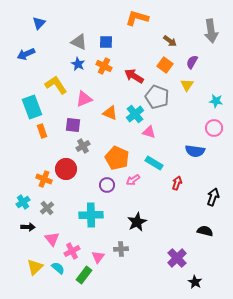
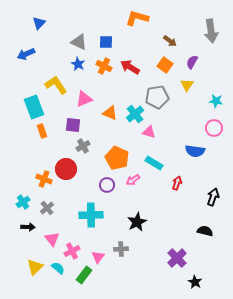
red arrow at (134, 76): moved 4 px left, 9 px up
gray pentagon at (157, 97): rotated 30 degrees counterclockwise
cyan rectangle at (32, 107): moved 2 px right
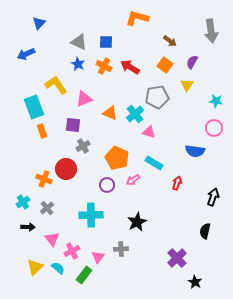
black semicircle at (205, 231): rotated 91 degrees counterclockwise
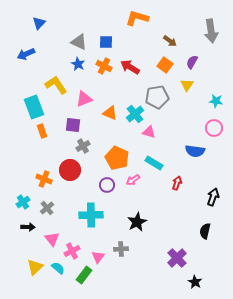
red circle at (66, 169): moved 4 px right, 1 px down
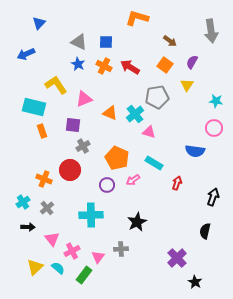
cyan rectangle at (34, 107): rotated 55 degrees counterclockwise
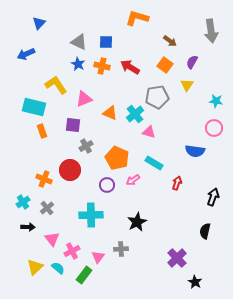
orange cross at (104, 66): moved 2 px left; rotated 14 degrees counterclockwise
gray cross at (83, 146): moved 3 px right
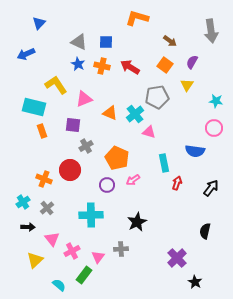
cyan rectangle at (154, 163): moved 10 px right; rotated 48 degrees clockwise
black arrow at (213, 197): moved 2 px left, 9 px up; rotated 18 degrees clockwise
yellow triangle at (35, 267): moved 7 px up
cyan semicircle at (58, 268): moved 1 px right, 17 px down
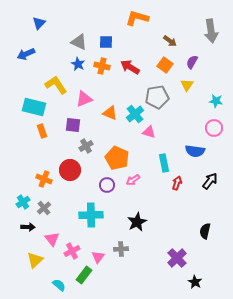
black arrow at (211, 188): moved 1 px left, 7 px up
gray cross at (47, 208): moved 3 px left
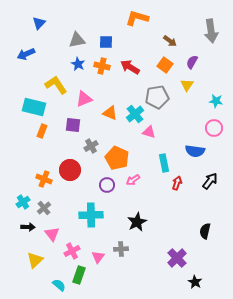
gray triangle at (79, 42): moved 2 px left, 2 px up; rotated 36 degrees counterclockwise
orange rectangle at (42, 131): rotated 40 degrees clockwise
gray cross at (86, 146): moved 5 px right
pink triangle at (52, 239): moved 5 px up
green rectangle at (84, 275): moved 5 px left; rotated 18 degrees counterclockwise
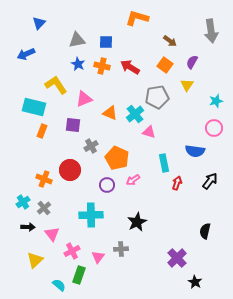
cyan star at (216, 101): rotated 24 degrees counterclockwise
